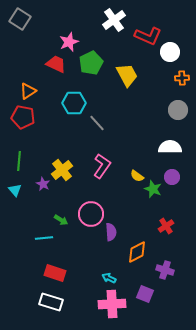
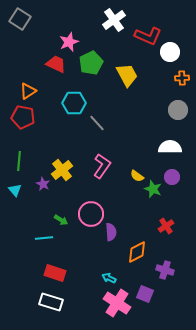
pink cross: moved 5 px right, 1 px up; rotated 36 degrees clockwise
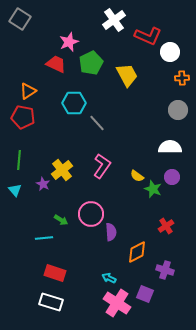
green line: moved 1 px up
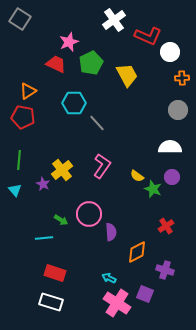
pink circle: moved 2 px left
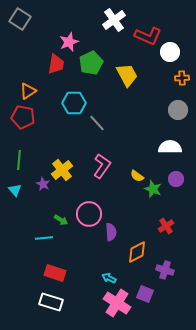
red trapezoid: rotated 75 degrees clockwise
purple circle: moved 4 px right, 2 px down
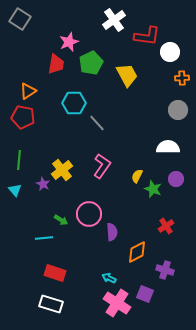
red L-shape: moved 1 px left; rotated 16 degrees counterclockwise
white semicircle: moved 2 px left
yellow semicircle: rotated 80 degrees clockwise
purple semicircle: moved 1 px right
white rectangle: moved 2 px down
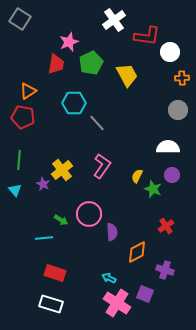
purple circle: moved 4 px left, 4 px up
